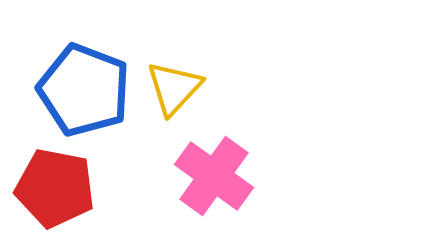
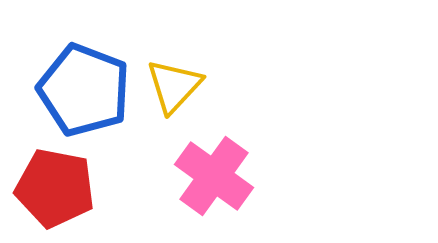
yellow triangle: moved 2 px up
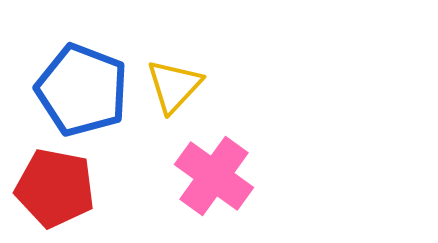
blue pentagon: moved 2 px left
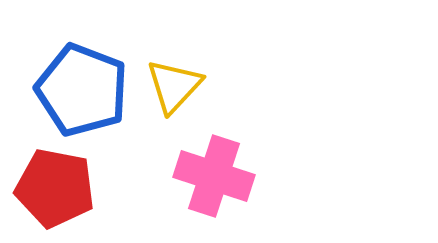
pink cross: rotated 18 degrees counterclockwise
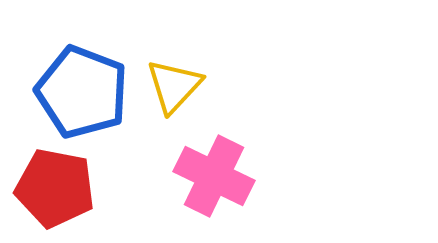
blue pentagon: moved 2 px down
pink cross: rotated 8 degrees clockwise
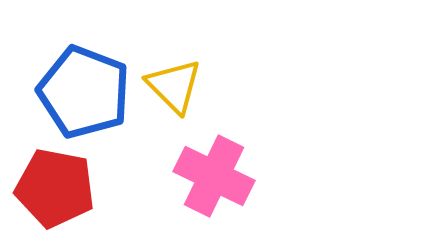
yellow triangle: rotated 28 degrees counterclockwise
blue pentagon: moved 2 px right
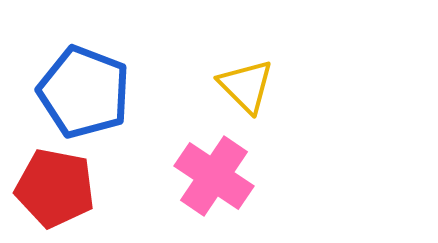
yellow triangle: moved 72 px right
pink cross: rotated 8 degrees clockwise
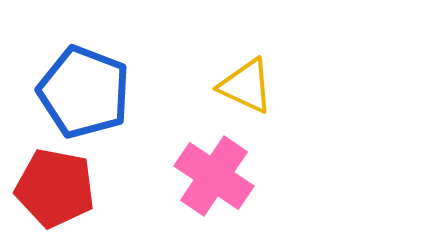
yellow triangle: rotated 20 degrees counterclockwise
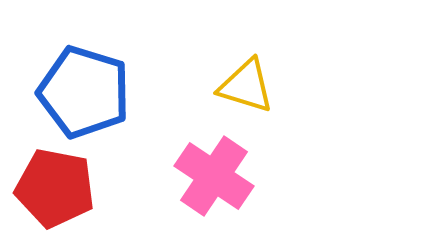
yellow triangle: rotated 8 degrees counterclockwise
blue pentagon: rotated 4 degrees counterclockwise
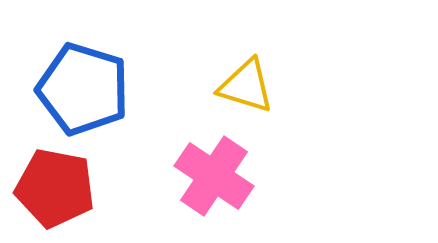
blue pentagon: moved 1 px left, 3 px up
